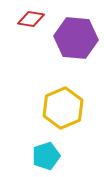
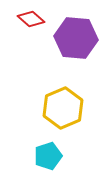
red diamond: rotated 32 degrees clockwise
cyan pentagon: moved 2 px right
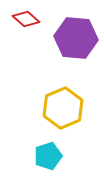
red diamond: moved 5 px left
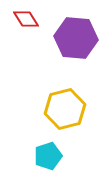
red diamond: rotated 16 degrees clockwise
yellow hexagon: moved 2 px right, 1 px down; rotated 9 degrees clockwise
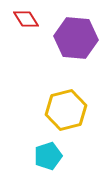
yellow hexagon: moved 1 px right, 1 px down
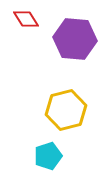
purple hexagon: moved 1 px left, 1 px down
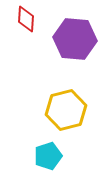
red diamond: rotated 36 degrees clockwise
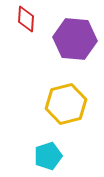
yellow hexagon: moved 6 px up
